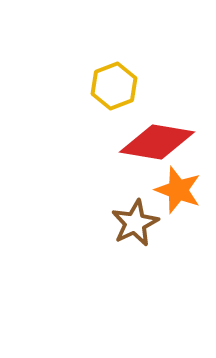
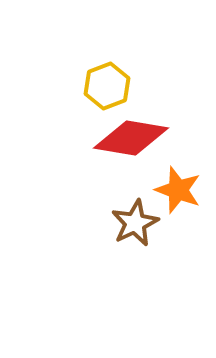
yellow hexagon: moved 7 px left
red diamond: moved 26 px left, 4 px up
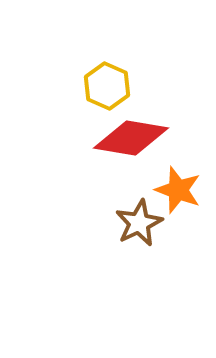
yellow hexagon: rotated 15 degrees counterclockwise
brown star: moved 4 px right
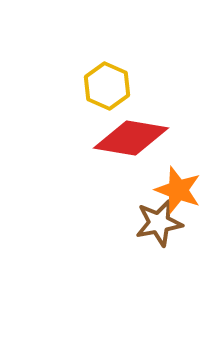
brown star: moved 20 px right; rotated 15 degrees clockwise
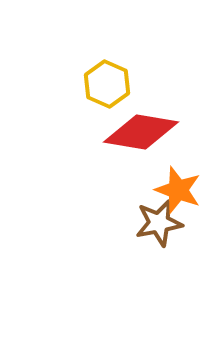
yellow hexagon: moved 2 px up
red diamond: moved 10 px right, 6 px up
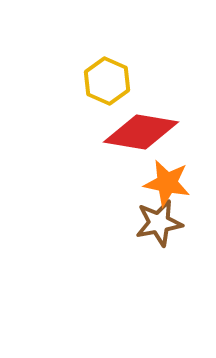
yellow hexagon: moved 3 px up
orange star: moved 11 px left, 7 px up; rotated 9 degrees counterclockwise
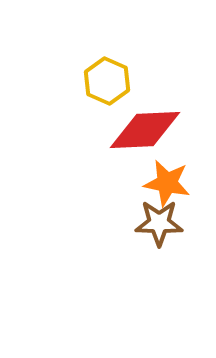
red diamond: moved 4 px right, 2 px up; rotated 12 degrees counterclockwise
brown star: rotated 12 degrees clockwise
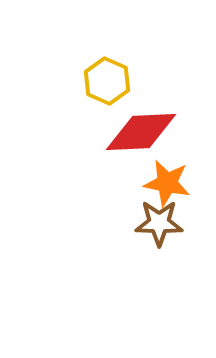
red diamond: moved 4 px left, 2 px down
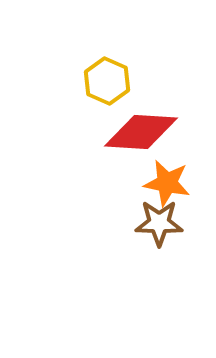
red diamond: rotated 6 degrees clockwise
